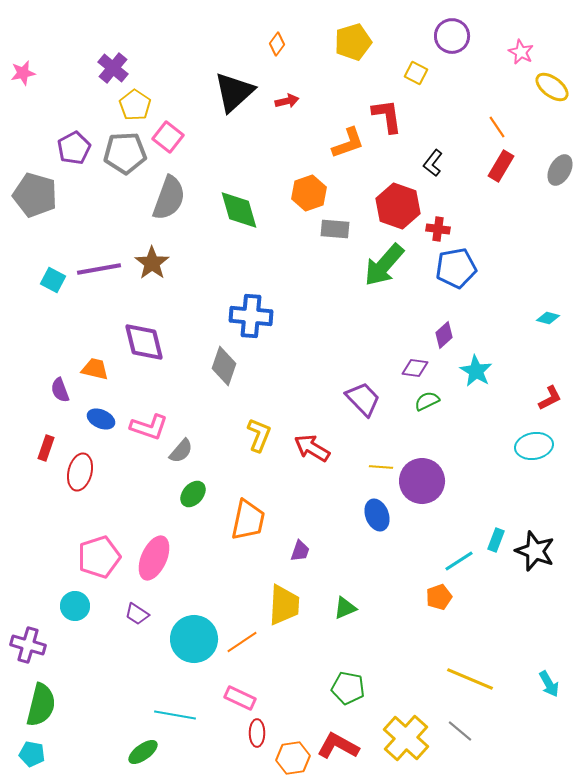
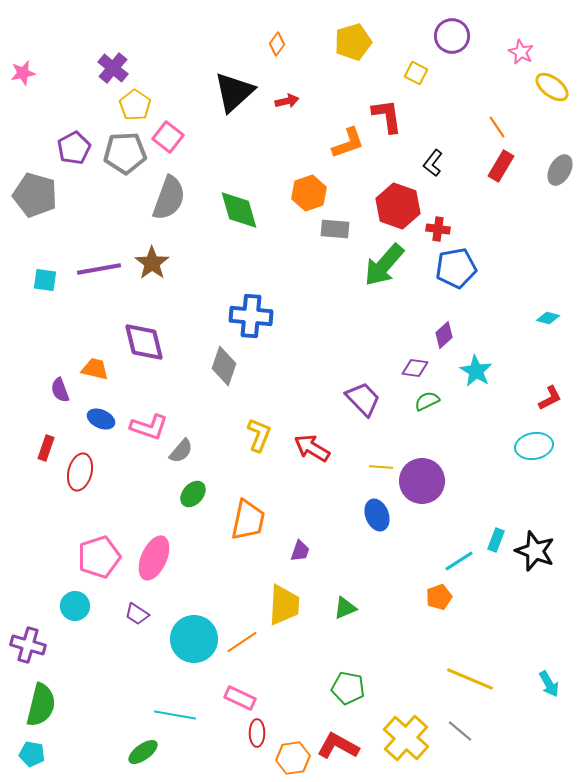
cyan square at (53, 280): moved 8 px left; rotated 20 degrees counterclockwise
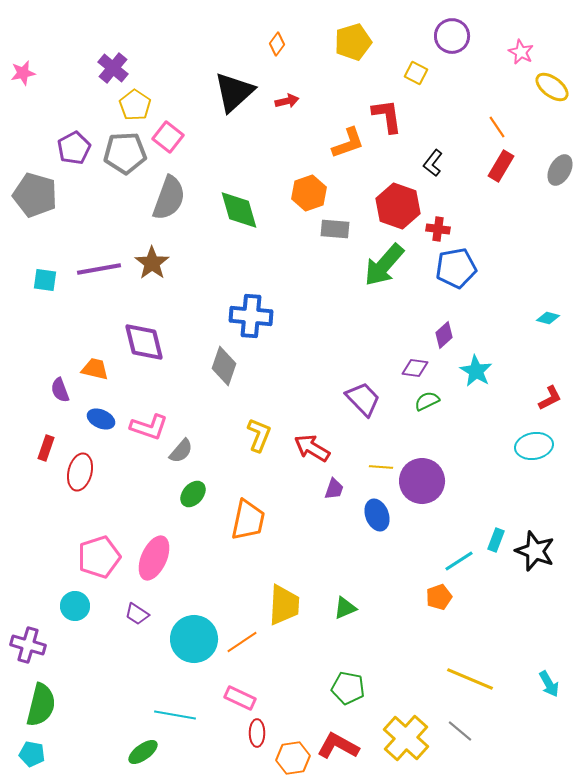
purple trapezoid at (300, 551): moved 34 px right, 62 px up
